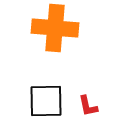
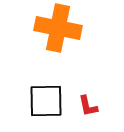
orange cross: moved 3 px right; rotated 6 degrees clockwise
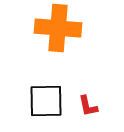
orange cross: rotated 6 degrees counterclockwise
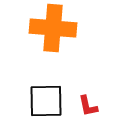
orange cross: moved 5 px left
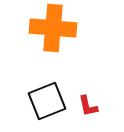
black square: moved 1 px right; rotated 21 degrees counterclockwise
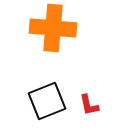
red L-shape: moved 1 px right, 1 px up
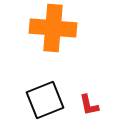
black square: moved 2 px left, 1 px up
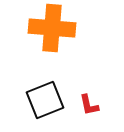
orange cross: moved 1 px left
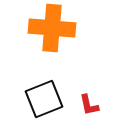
black square: moved 1 px left, 1 px up
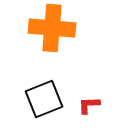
red L-shape: rotated 100 degrees clockwise
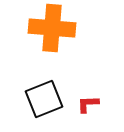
red L-shape: moved 1 px left, 1 px up
